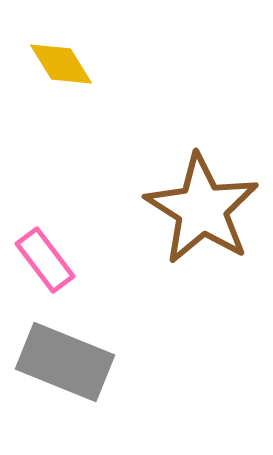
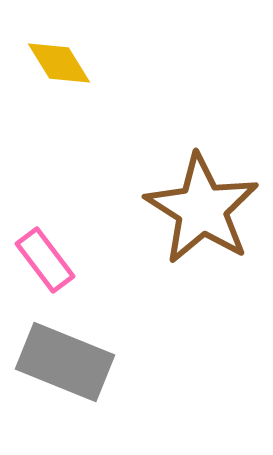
yellow diamond: moved 2 px left, 1 px up
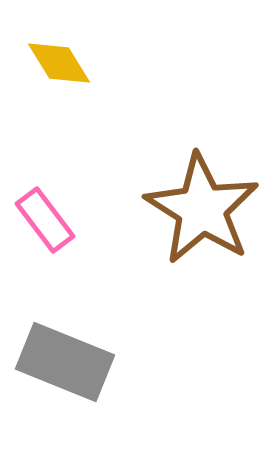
pink rectangle: moved 40 px up
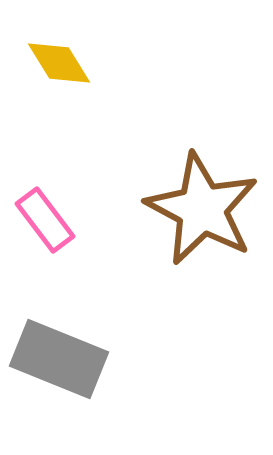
brown star: rotated 4 degrees counterclockwise
gray rectangle: moved 6 px left, 3 px up
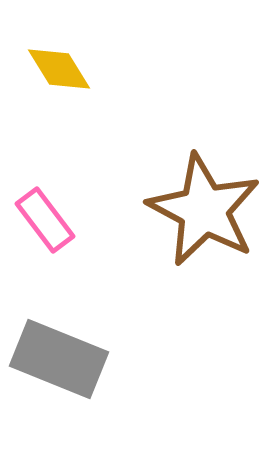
yellow diamond: moved 6 px down
brown star: moved 2 px right, 1 px down
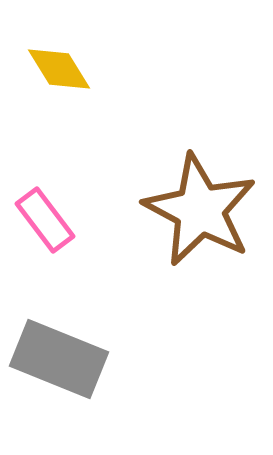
brown star: moved 4 px left
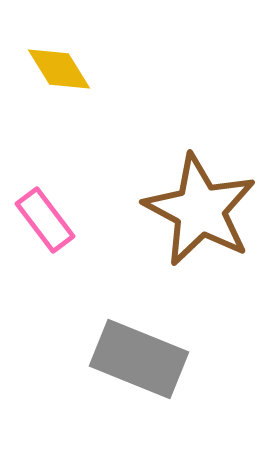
gray rectangle: moved 80 px right
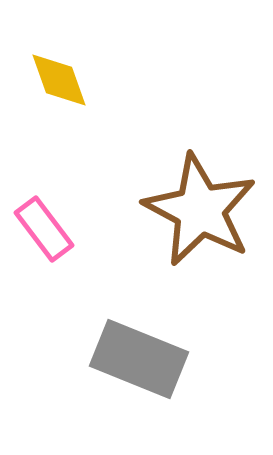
yellow diamond: moved 11 px down; rotated 12 degrees clockwise
pink rectangle: moved 1 px left, 9 px down
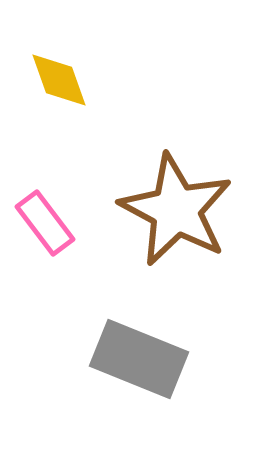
brown star: moved 24 px left
pink rectangle: moved 1 px right, 6 px up
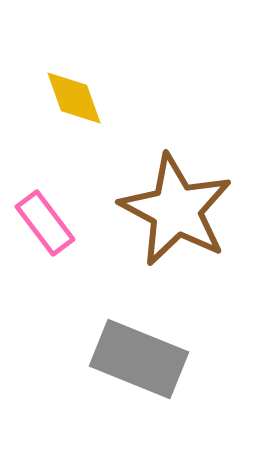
yellow diamond: moved 15 px right, 18 px down
